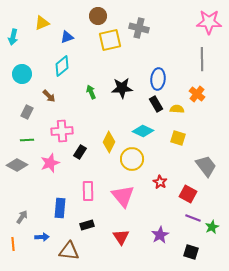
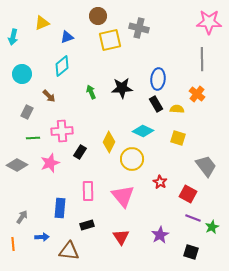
green line at (27, 140): moved 6 px right, 2 px up
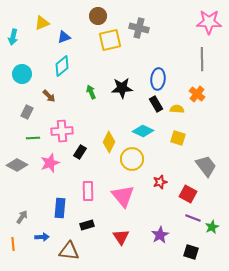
blue triangle at (67, 37): moved 3 px left
red star at (160, 182): rotated 24 degrees clockwise
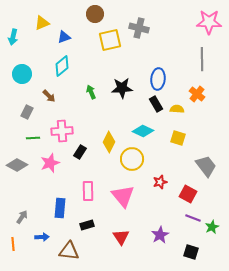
brown circle at (98, 16): moved 3 px left, 2 px up
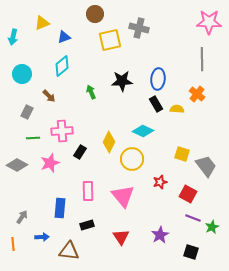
black star at (122, 88): moved 7 px up
yellow square at (178, 138): moved 4 px right, 16 px down
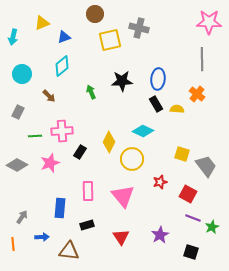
gray rectangle at (27, 112): moved 9 px left
green line at (33, 138): moved 2 px right, 2 px up
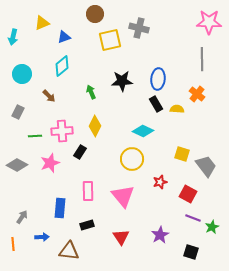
yellow diamond at (109, 142): moved 14 px left, 16 px up
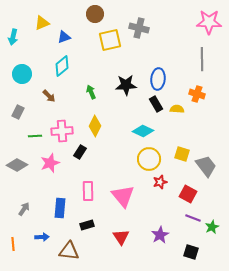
black star at (122, 81): moved 4 px right, 4 px down
orange cross at (197, 94): rotated 21 degrees counterclockwise
yellow circle at (132, 159): moved 17 px right
gray arrow at (22, 217): moved 2 px right, 8 px up
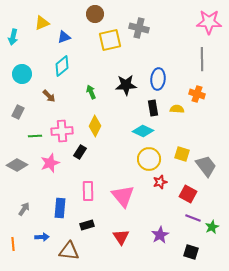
black rectangle at (156, 104): moved 3 px left, 4 px down; rotated 21 degrees clockwise
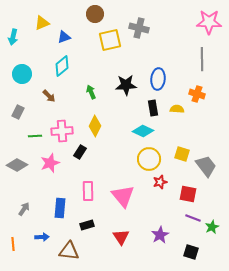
red square at (188, 194): rotated 18 degrees counterclockwise
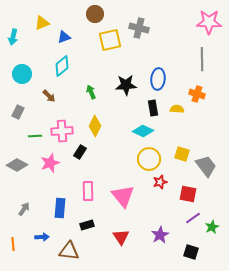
purple line at (193, 218): rotated 56 degrees counterclockwise
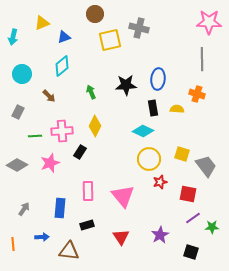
green star at (212, 227): rotated 24 degrees clockwise
